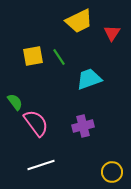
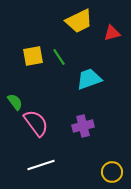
red triangle: rotated 42 degrees clockwise
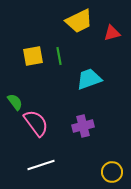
green line: moved 1 px up; rotated 24 degrees clockwise
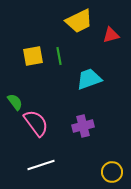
red triangle: moved 1 px left, 2 px down
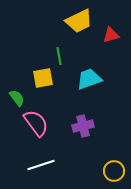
yellow square: moved 10 px right, 22 px down
green semicircle: moved 2 px right, 4 px up
yellow circle: moved 2 px right, 1 px up
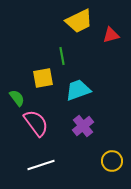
green line: moved 3 px right
cyan trapezoid: moved 11 px left, 11 px down
purple cross: rotated 25 degrees counterclockwise
yellow circle: moved 2 px left, 10 px up
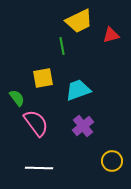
green line: moved 10 px up
white line: moved 2 px left, 3 px down; rotated 20 degrees clockwise
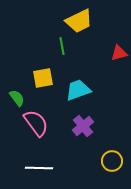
red triangle: moved 8 px right, 18 px down
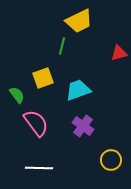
green line: rotated 24 degrees clockwise
yellow square: rotated 10 degrees counterclockwise
green semicircle: moved 3 px up
purple cross: rotated 15 degrees counterclockwise
yellow circle: moved 1 px left, 1 px up
